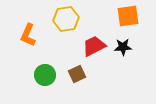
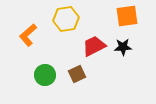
orange square: moved 1 px left
orange L-shape: rotated 25 degrees clockwise
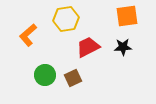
red trapezoid: moved 6 px left, 1 px down
brown square: moved 4 px left, 4 px down
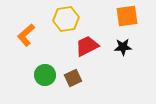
orange L-shape: moved 2 px left
red trapezoid: moved 1 px left, 1 px up
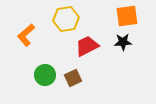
black star: moved 5 px up
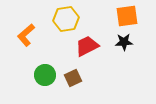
black star: moved 1 px right
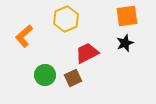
yellow hexagon: rotated 15 degrees counterclockwise
orange L-shape: moved 2 px left, 1 px down
black star: moved 1 px right, 1 px down; rotated 18 degrees counterclockwise
red trapezoid: moved 7 px down
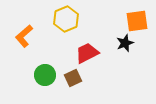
orange square: moved 10 px right, 5 px down
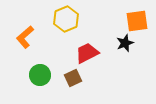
orange L-shape: moved 1 px right, 1 px down
green circle: moved 5 px left
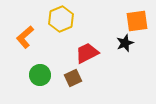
yellow hexagon: moved 5 px left
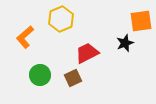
orange square: moved 4 px right
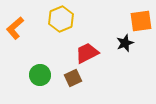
orange L-shape: moved 10 px left, 9 px up
